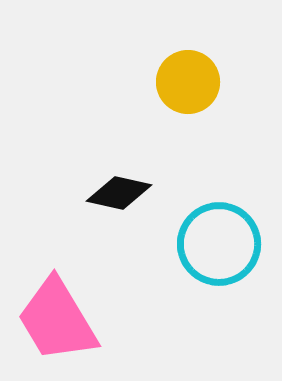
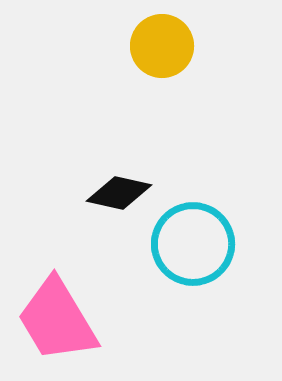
yellow circle: moved 26 px left, 36 px up
cyan circle: moved 26 px left
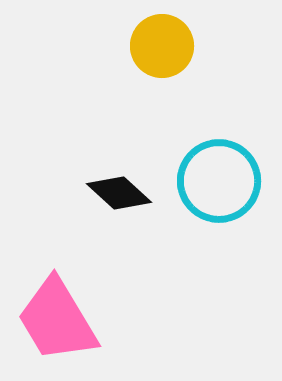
black diamond: rotated 30 degrees clockwise
cyan circle: moved 26 px right, 63 px up
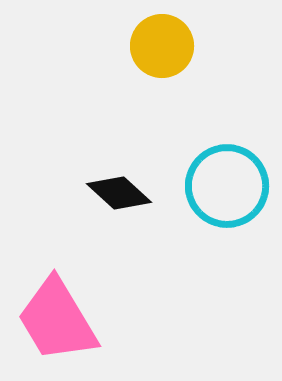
cyan circle: moved 8 px right, 5 px down
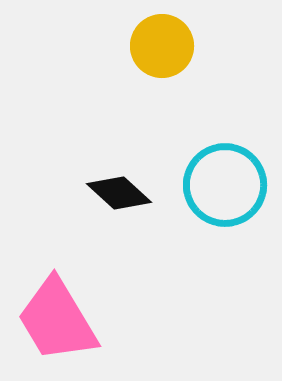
cyan circle: moved 2 px left, 1 px up
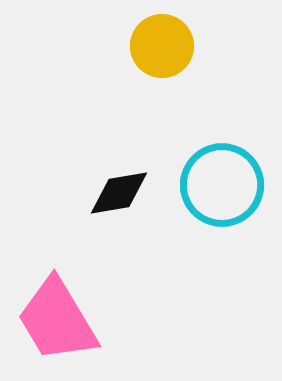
cyan circle: moved 3 px left
black diamond: rotated 52 degrees counterclockwise
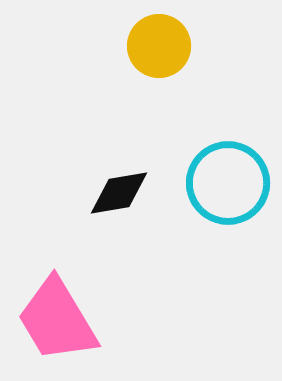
yellow circle: moved 3 px left
cyan circle: moved 6 px right, 2 px up
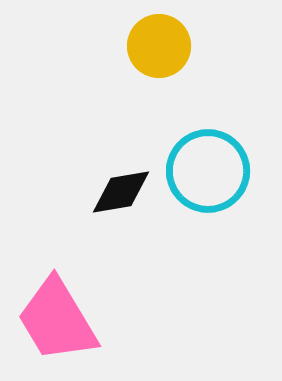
cyan circle: moved 20 px left, 12 px up
black diamond: moved 2 px right, 1 px up
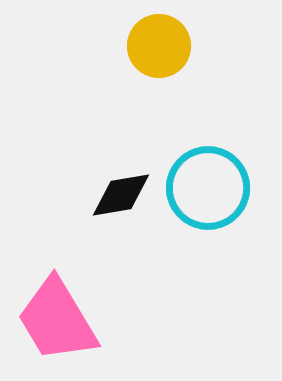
cyan circle: moved 17 px down
black diamond: moved 3 px down
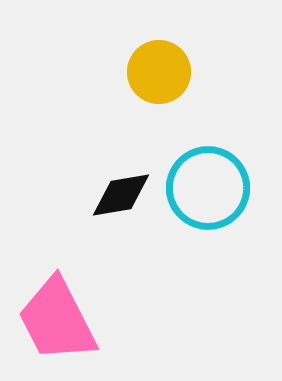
yellow circle: moved 26 px down
pink trapezoid: rotated 4 degrees clockwise
